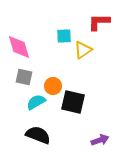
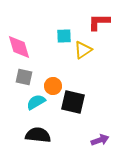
black semicircle: rotated 15 degrees counterclockwise
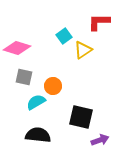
cyan square: rotated 35 degrees counterclockwise
pink diamond: moved 2 px left, 1 px down; rotated 56 degrees counterclockwise
black square: moved 8 px right, 15 px down
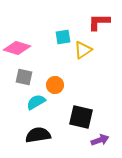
cyan square: moved 1 px left, 1 px down; rotated 28 degrees clockwise
orange circle: moved 2 px right, 1 px up
black semicircle: rotated 15 degrees counterclockwise
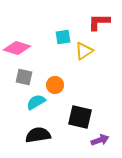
yellow triangle: moved 1 px right, 1 px down
black square: moved 1 px left
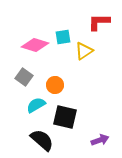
pink diamond: moved 18 px right, 3 px up
gray square: rotated 24 degrees clockwise
cyan semicircle: moved 3 px down
black square: moved 15 px left
black semicircle: moved 4 px right, 5 px down; rotated 50 degrees clockwise
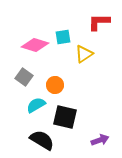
yellow triangle: moved 3 px down
black semicircle: rotated 10 degrees counterclockwise
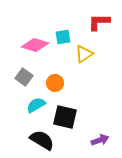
orange circle: moved 2 px up
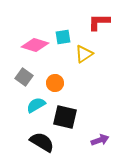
black semicircle: moved 2 px down
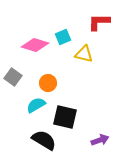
cyan square: rotated 14 degrees counterclockwise
yellow triangle: rotated 48 degrees clockwise
gray square: moved 11 px left
orange circle: moved 7 px left
black semicircle: moved 2 px right, 2 px up
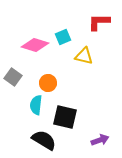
yellow triangle: moved 2 px down
cyan semicircle: rotated 54 degrees counterclockwise
